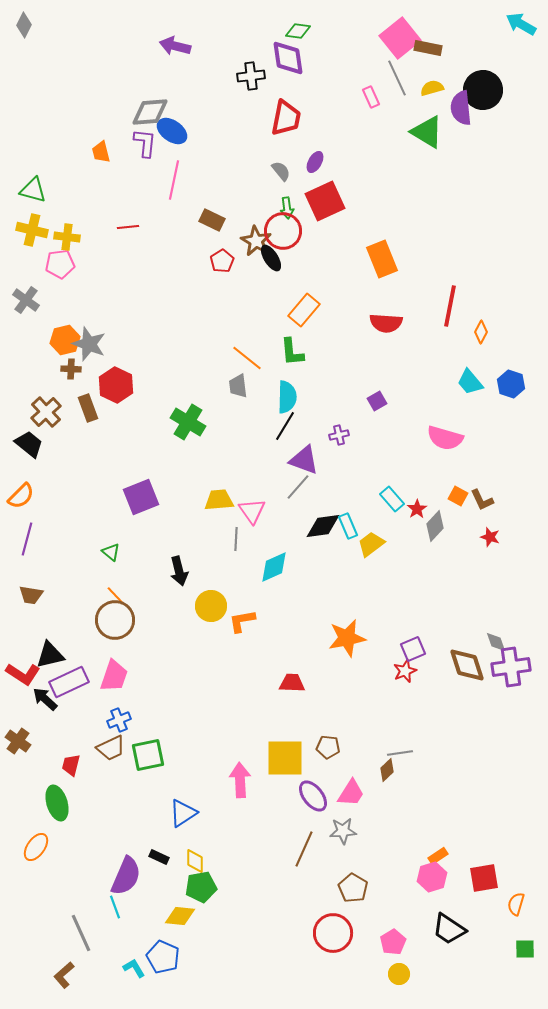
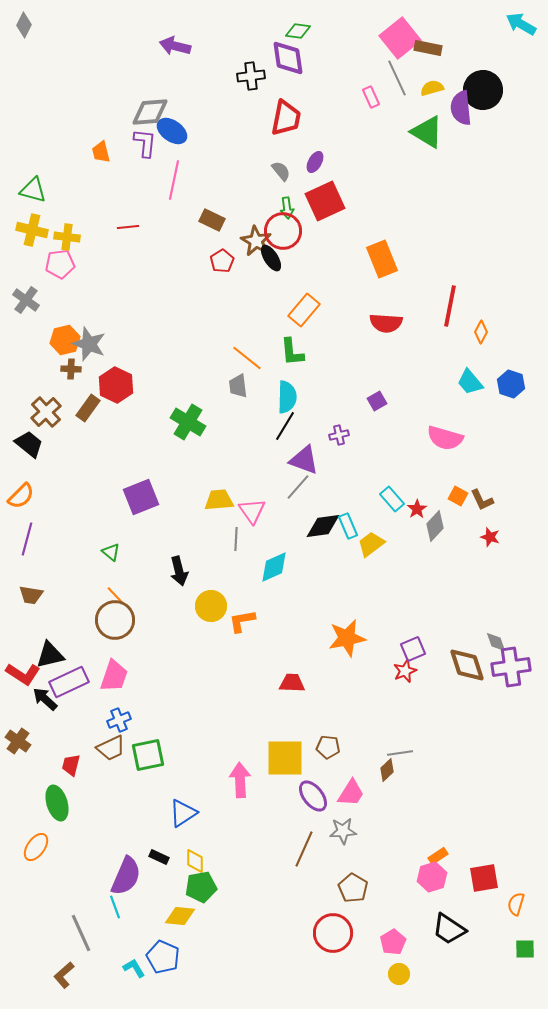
brown rectangle at (88, 408): rotated 56 degrees clockwise
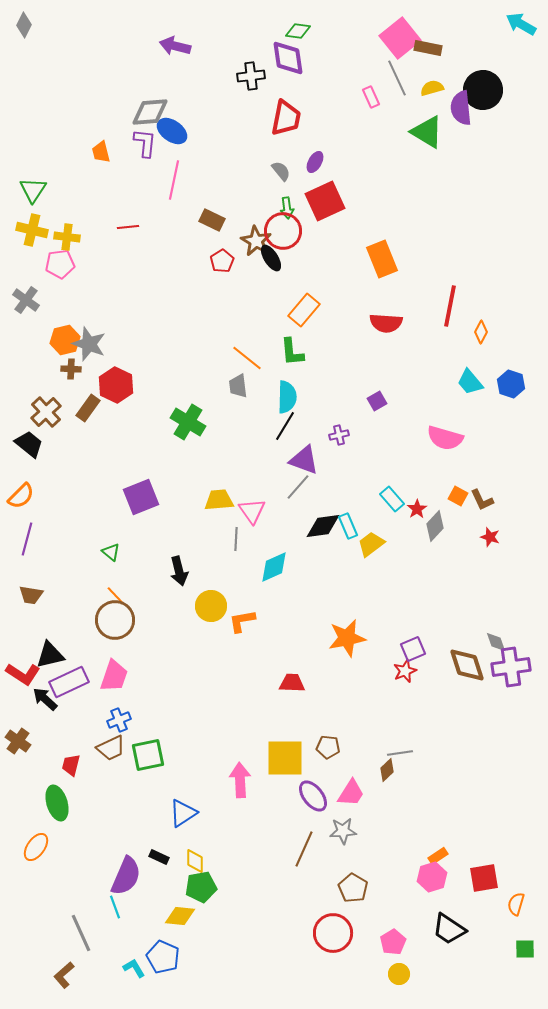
green triangle at (33, 190): rotated 48 degrees clockwise
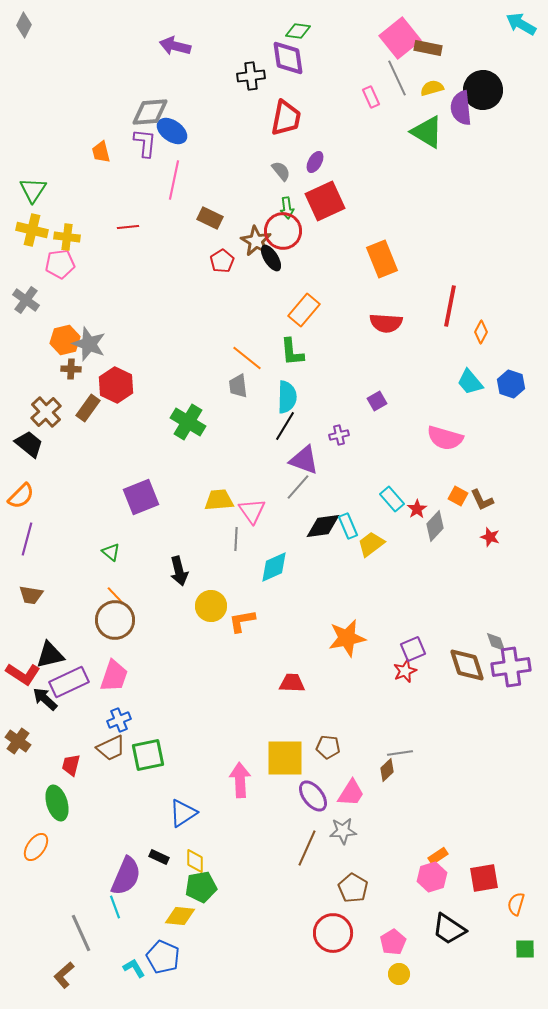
brown rectangle at (212, 220): moved 2 px left, 2 px up
brown line at (304, 849): moved 3 px right, 1 px up
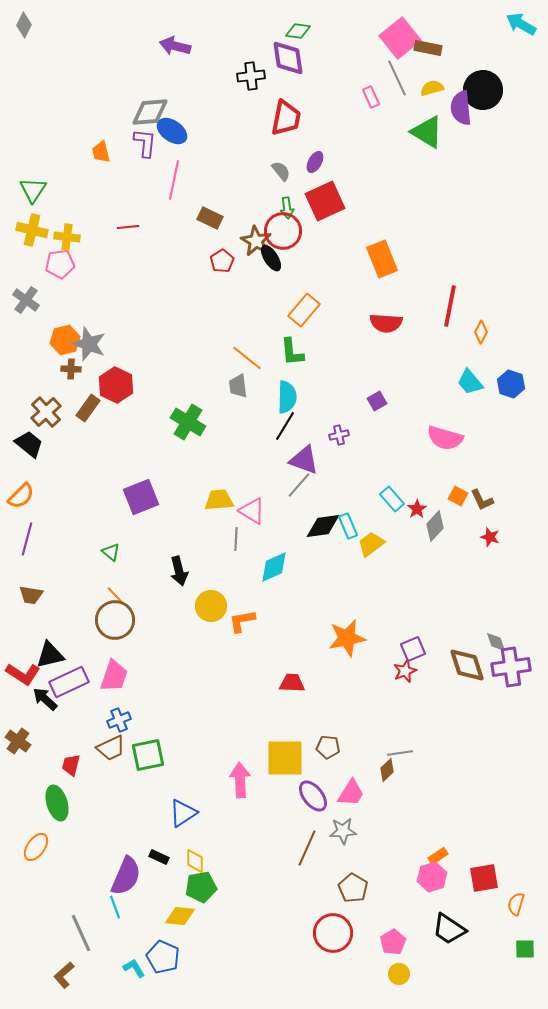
gray line at (298, 487): moved 1 px right, 2 px up
pink triangle at (252, 511): rotated 24 degrees counterclockwise
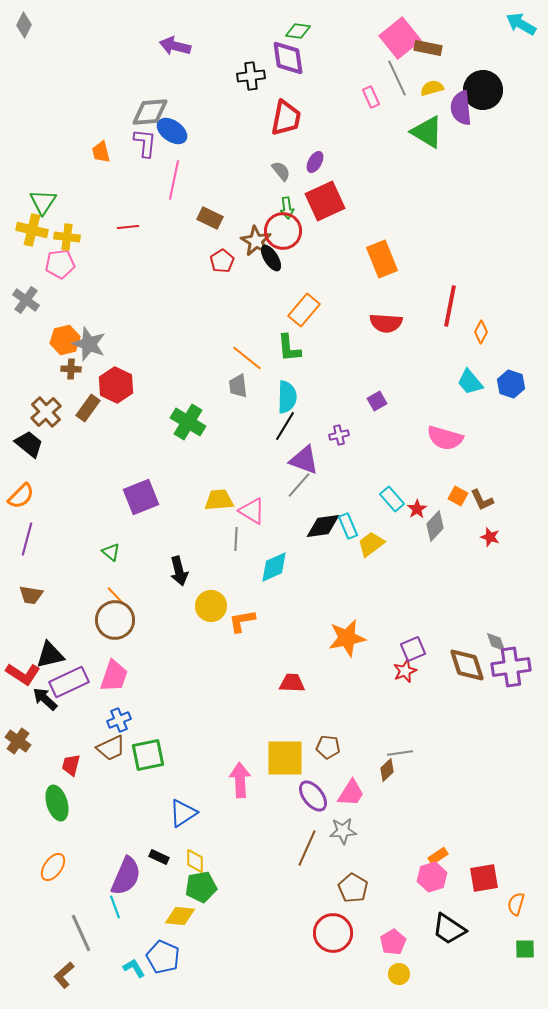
green triangle at (33, 190): moved 10 px right, 12 px down
green L-shape at (292, 352): moved 3 px left, 4 px up
orange ellipse at (36, 847): moved 17 px right, 20 px down
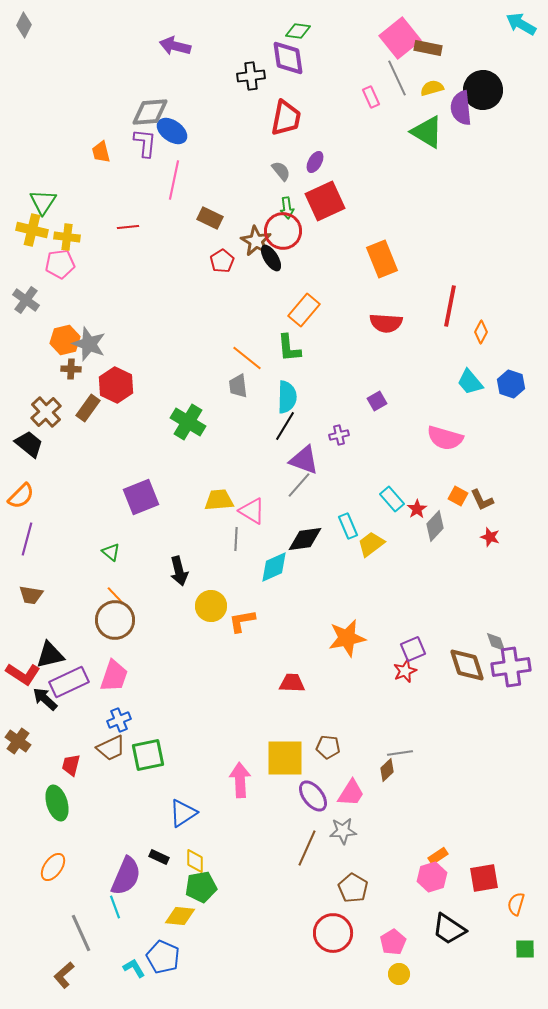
black diamond at (323, 526): moved 18 px left, 13 px down
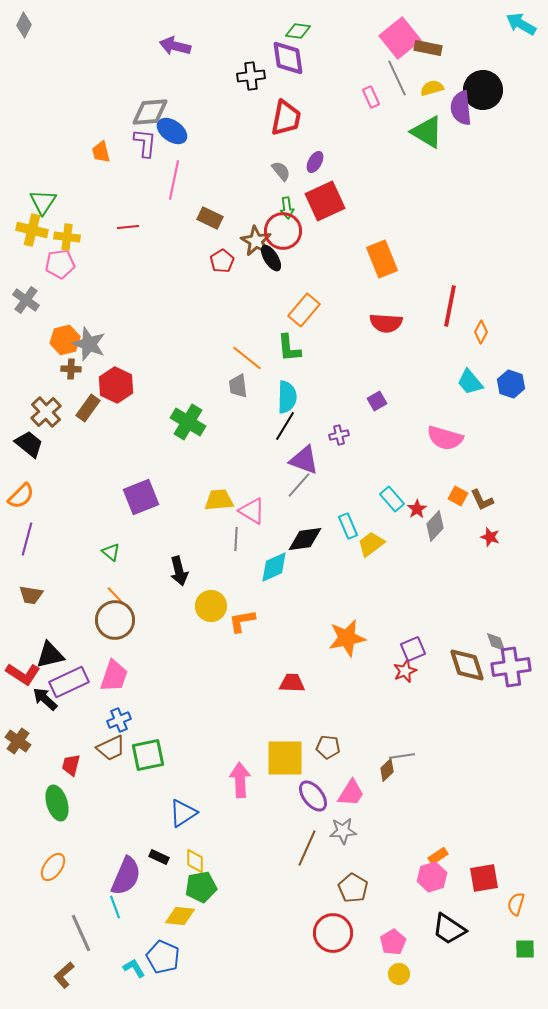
gray line at (400, 753): moved 2 px right, 3 px down
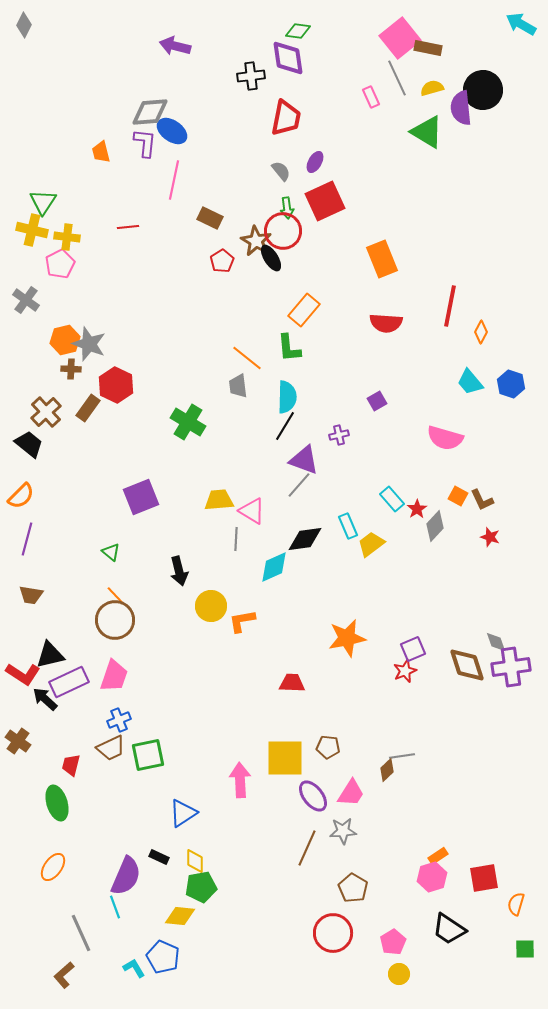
pink pentagon at (60, 264): rotated 20 degrees counterclockwise
